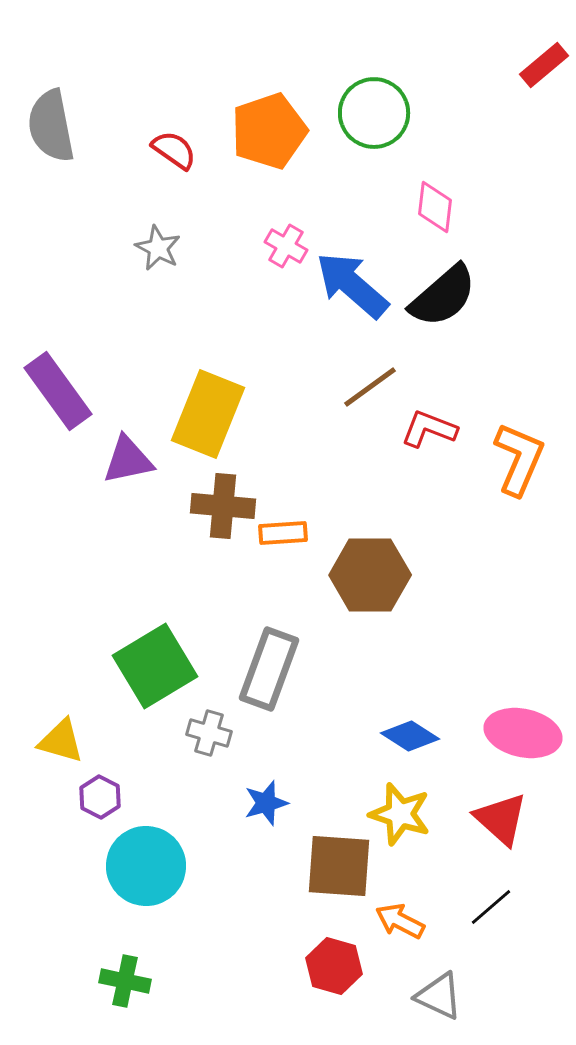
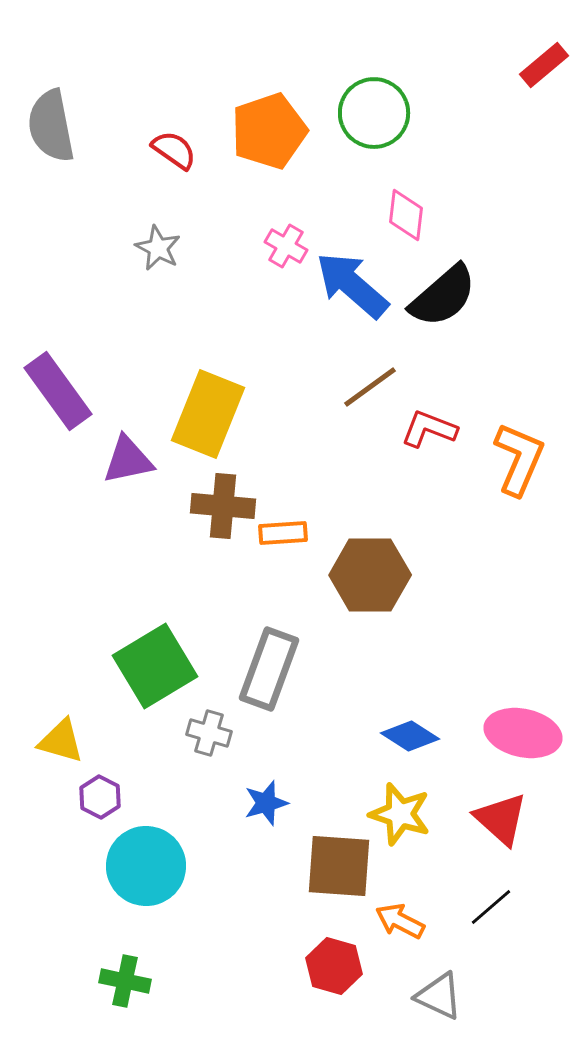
pink diamond: moved 29 px left, 8 px down
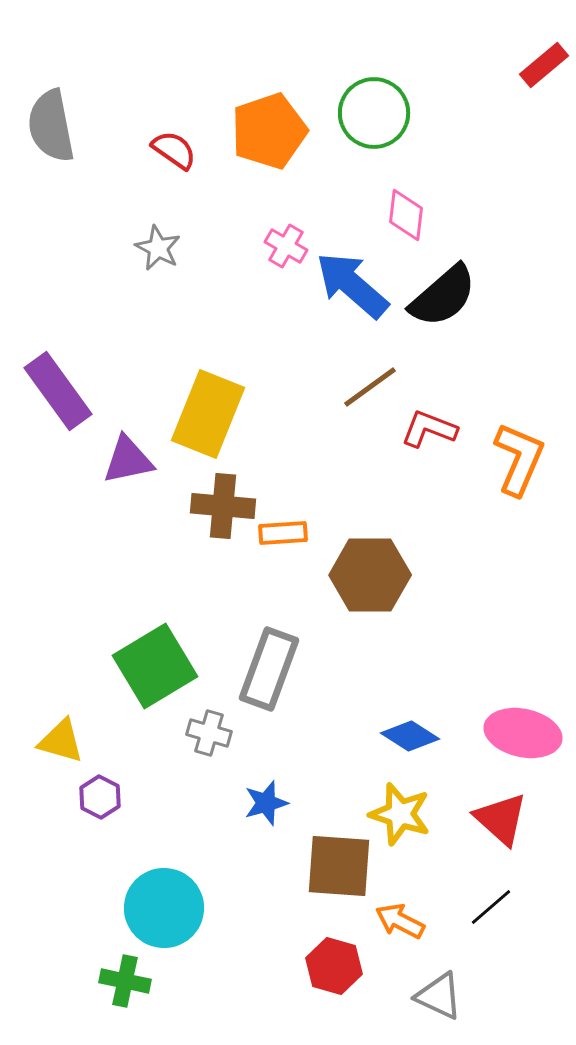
cyan circle: moved 18 px right, 42 px down
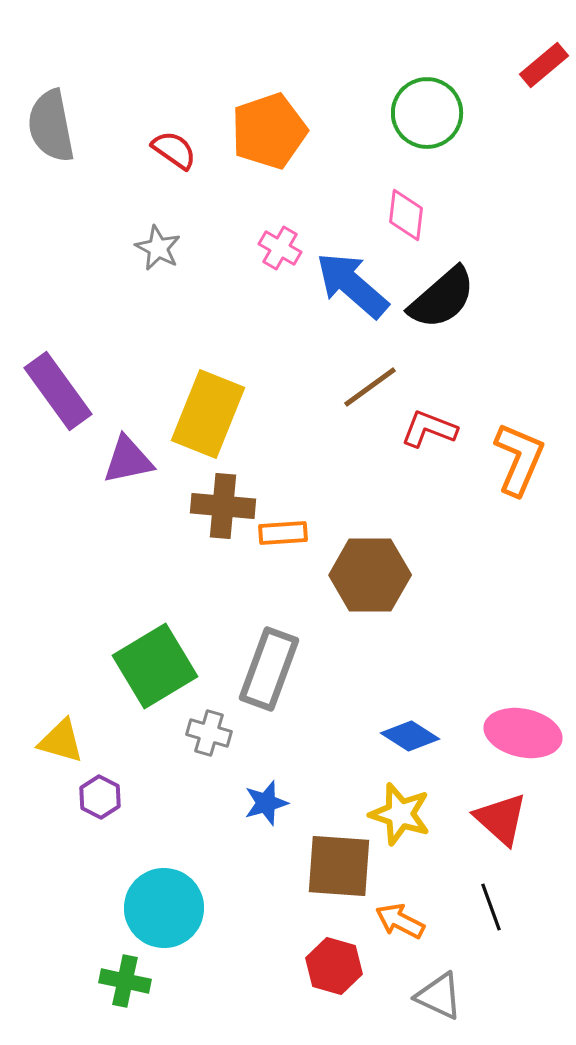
green circle: moved 53 px right
pink cross: moved 6 px left, 2 px down
black semicircle: moved 1 px left, 2 px down
black line: rotated 69 degrees counterclockwise
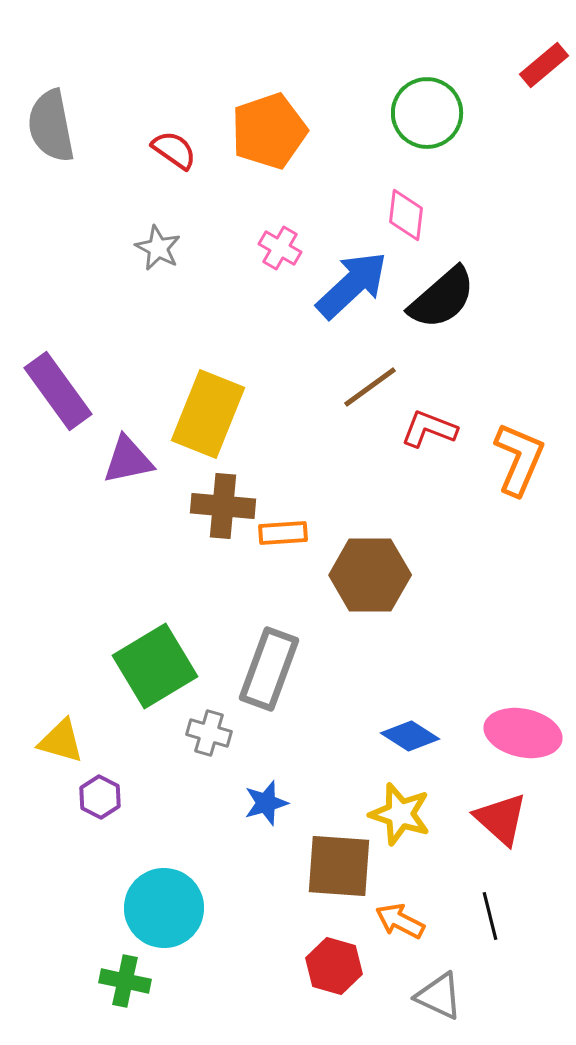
blue arrow: rotated 96 degrees clockwise
black line: moved 1 px left, 9 px down; rotated 6 degrees clockwise
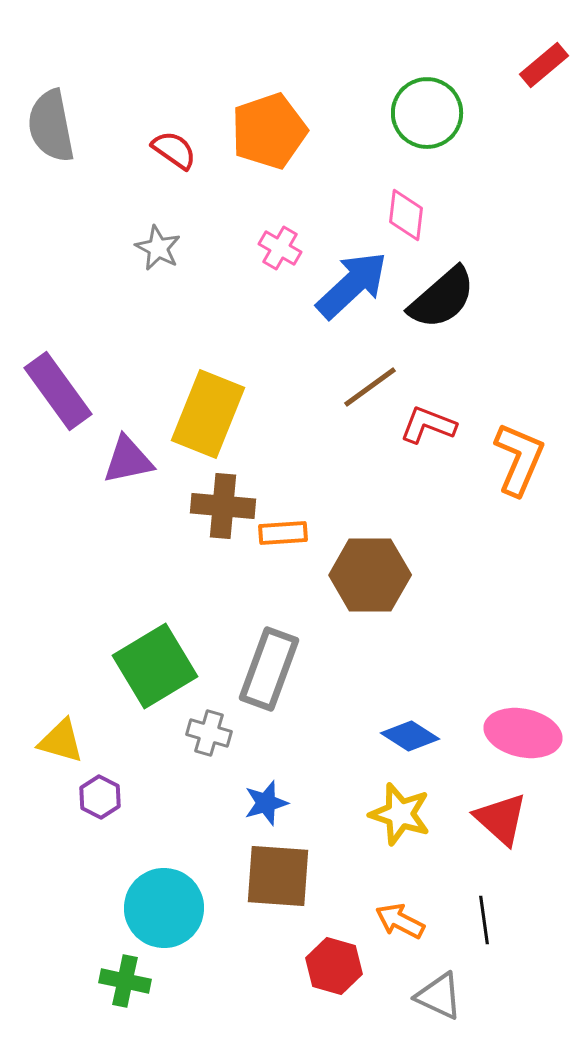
red L-shape: moved 1 px left, 4 px up
brown square: moved 61 px left, 10 px down
black line: moved 6 px left, 4 px down; rotated 6 degrees clockwise
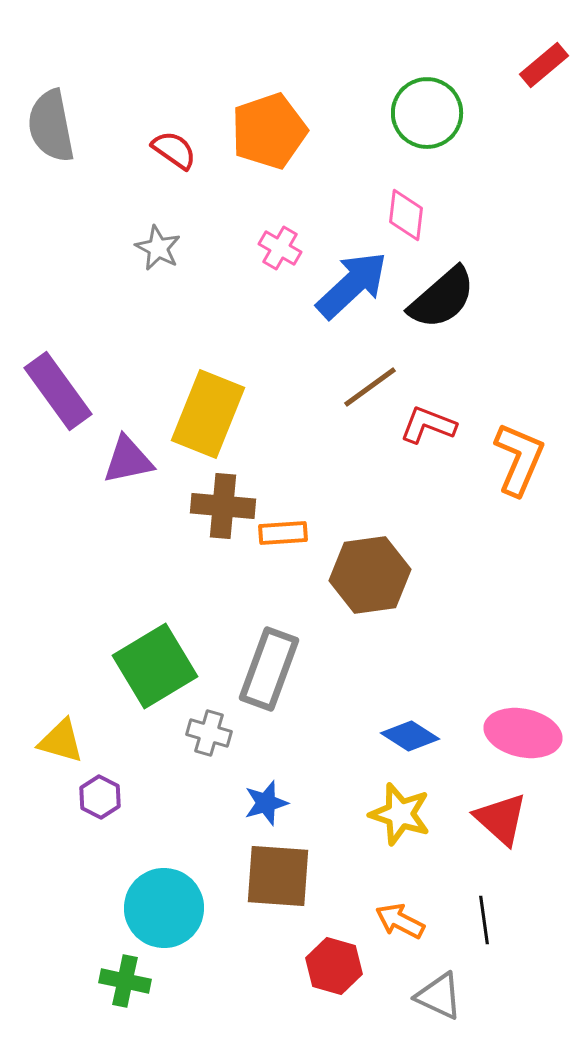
brown hexagon: rotated 8 degrees counterclockwise
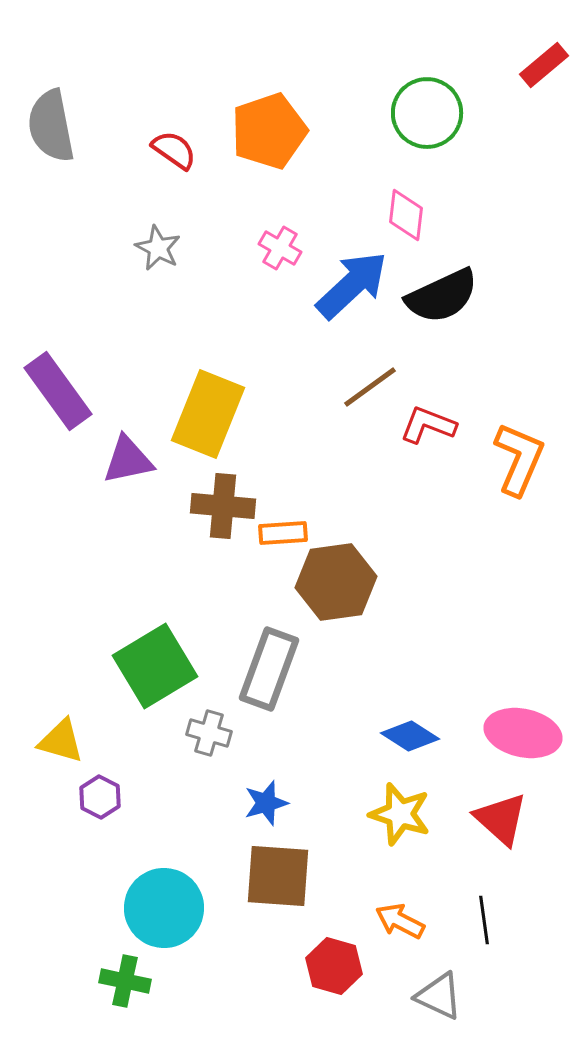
black semicircle: moved 2 px up; rotated 16 degrees clockwise
brown hexagon: moved 34 px left, 7 px down
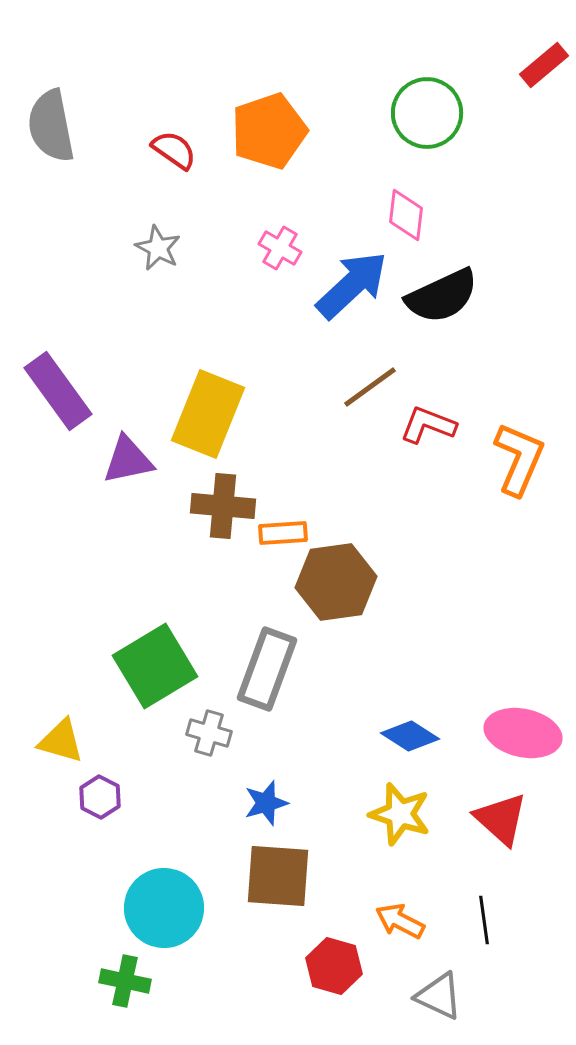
gray rectangle: moved 2 px left
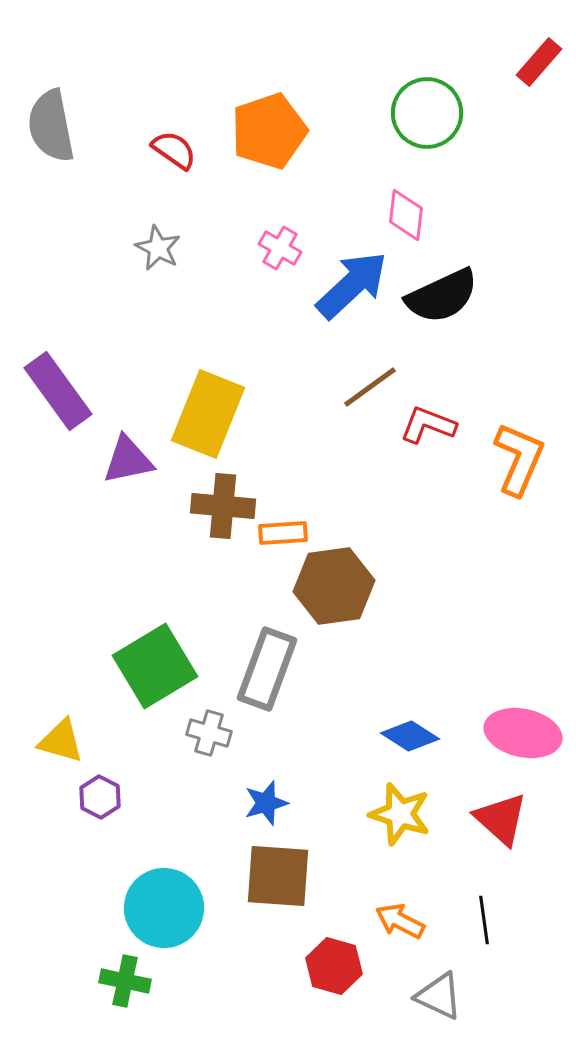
red rectangle: moved 5 px left, 3 px up; rotated 9 degrees counterclockwise
brown hexagon: moved 2 px left, 4 px down
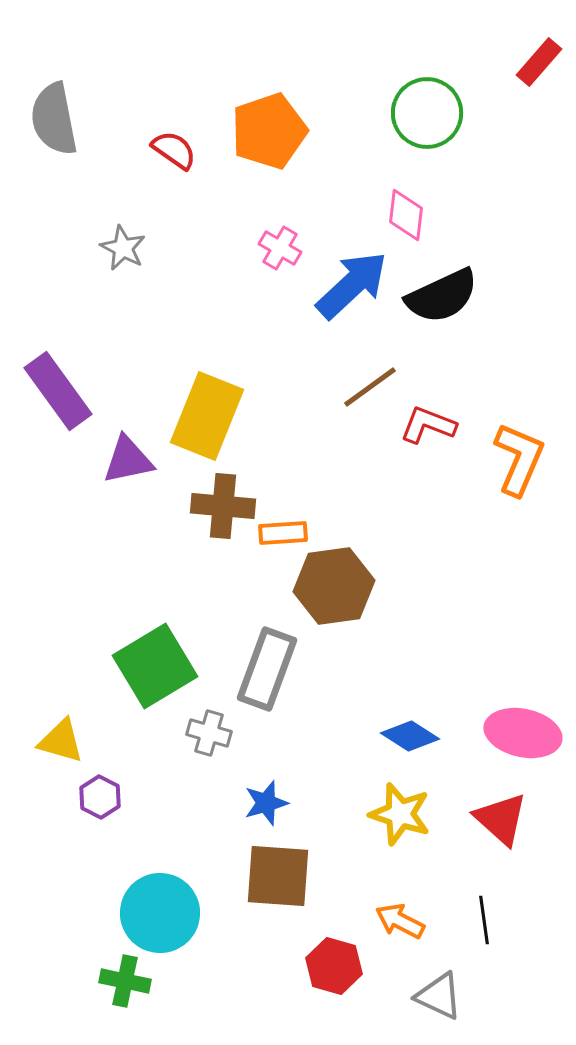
gray semicircle: moved 3 px right, 7 px up
gray star: moved 35 px left
yellow rectangle: moved 1 px left, 2 px down
cyan circle: moved 4 px left, 5 px down
